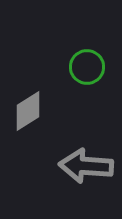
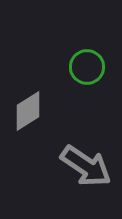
gray arrow: rotated 150 degrees counterclockwise
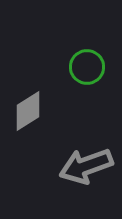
gray arrow: rotated 126 degrees clockwise
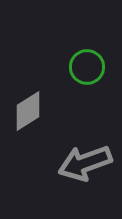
gray arrow: moved 1 px left, 3 px up
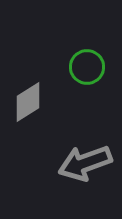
gray diamond: moved 9 px up
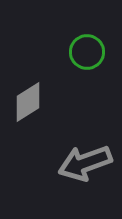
green circle: moved 15 px up
